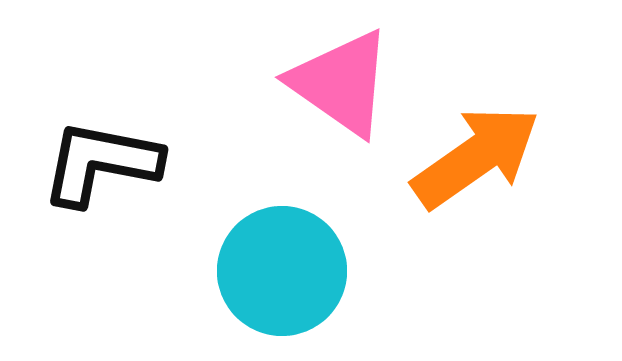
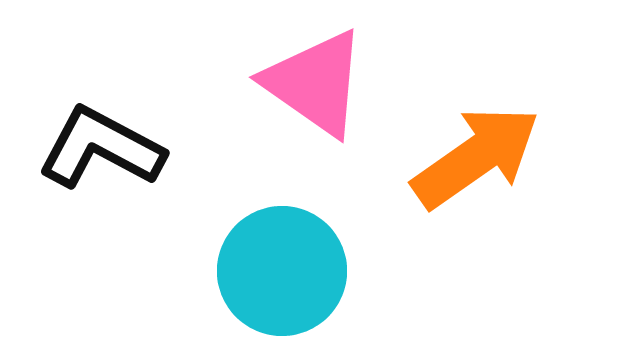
pink triangle: moved 26 px left
black L-shape: moved 15 px up; rotated 17 degrees clockwise
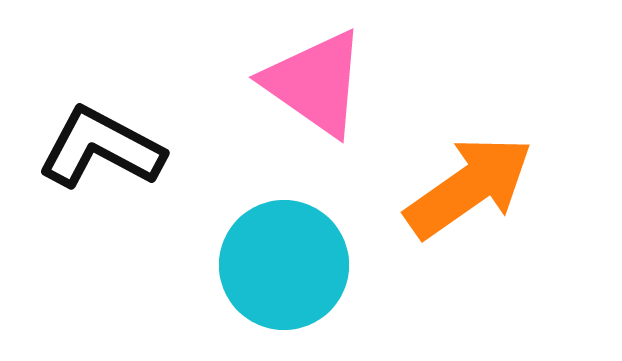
orange arrow: moved 7 px left, 30 px down
cyan circle: moved 2 px right, 6 px up
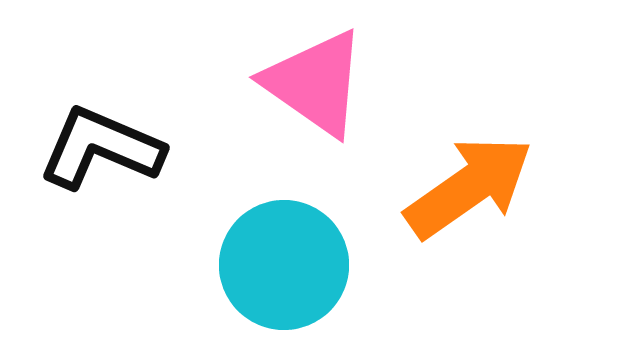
black L-shape: rotated 5 degrees counterclockwise
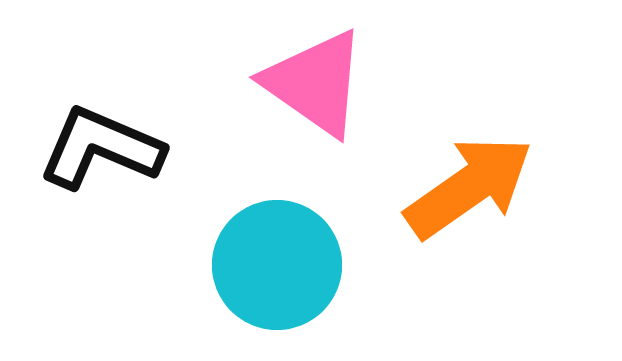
cyan circle: moved 7 px left
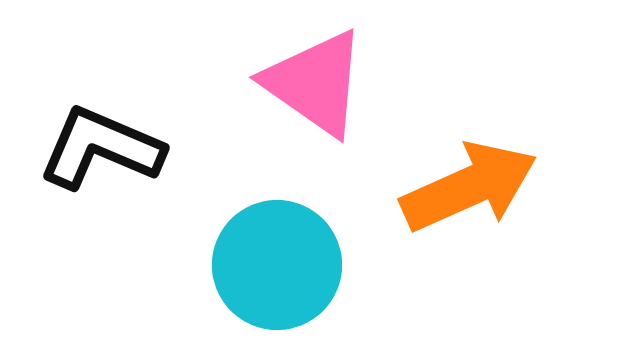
orange arrow: rotated 11 degrees clockwise
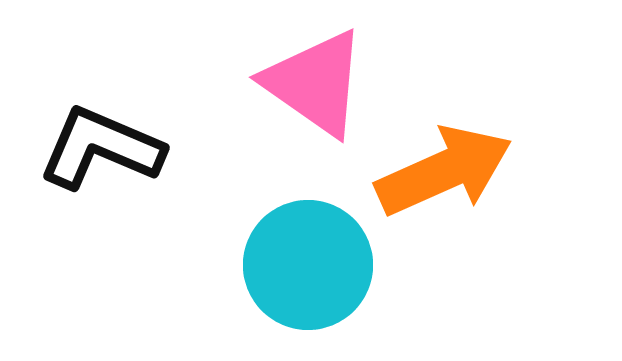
orange arrow: moved 25 px left, 16 px up
cyan circle: moved 31 px right
